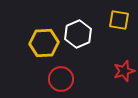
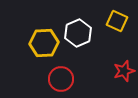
yellow square: moved 2 px left, 1 px down; rotated 15 degrees clockwise
white hexagon: moved 1 px up
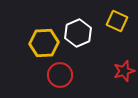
red circle: moved 1 px left, 4 px up
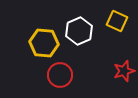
white hexagon: moved 1 px right, 2 px up
yellow hexagon: rotated 8 degrees clockwise
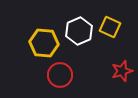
yellow square: moved 7 px left, 6 px down
red star: moved 2 px left
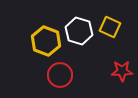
white hexagon: rotated 20 degrees counterclockwise
yellow hexagon: moved 2 px right, 2 px up; rotated 16 degrees clockwise
red star: rotated 15 degrees clockwise
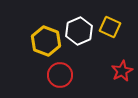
white hexagon: rotated 20 degrees clockwise
red star: rotated 25 degrees counterclockwise
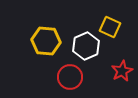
white hexagon: moved 7 px right, 15 px down
yellow hexagon: rotated 16 degrees counterclockwise
red circle: moved 10 px right, 2 px down
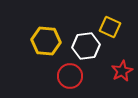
white hexagon: rotated 16 degrees clockwise
red circle: moved 1 px up
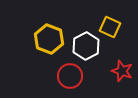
yellow hexagon: moved 3 px right, 2 px up; rotated 16 degrees clockwise
white hexagon: rotated 20 degrees counterclockwise
red star: rotated 25 degrees counterclockwise
